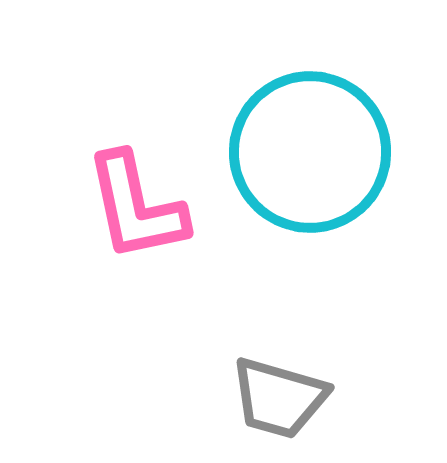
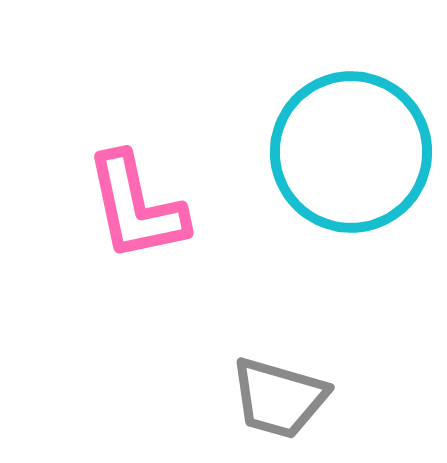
cyan circle: moved 41 px right
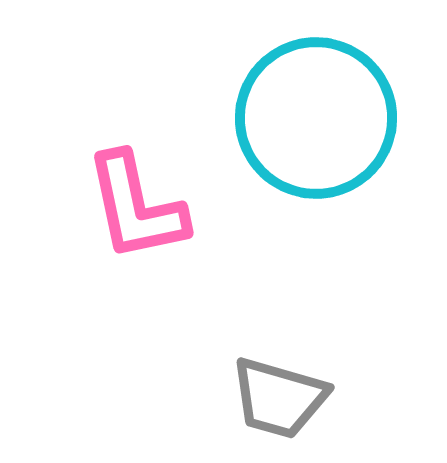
cyan circle: moved 35 px left, 34 px up
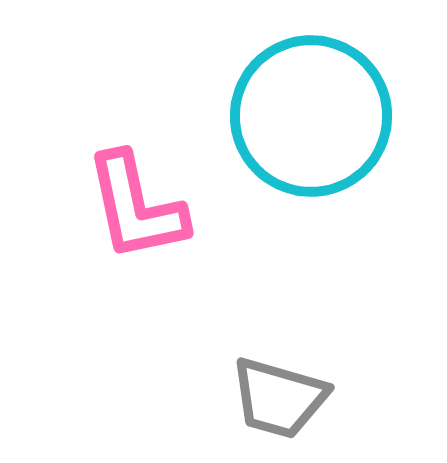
cyan circle: moved 5 px left, 2 px up
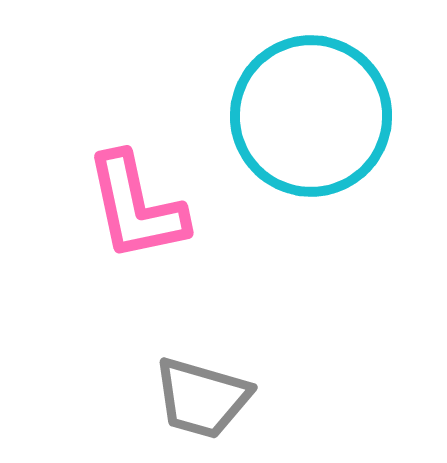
gray trapezoid: moved 77 px left
